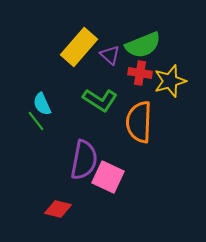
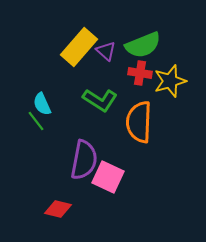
purple triangle: moved 4 px left, 4 px up
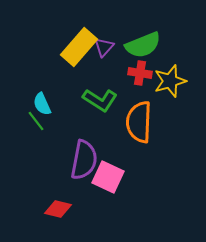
purple triangle: moved 2 px left, 4 px up; rotated 30 degrees clockwise
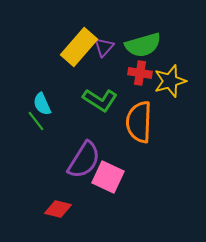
green semicircle: rotated 6 degrees clockwise
purple semicircle: rotated 21 degrees clockwise
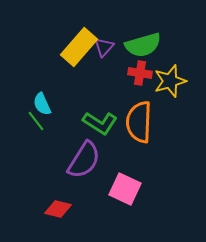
green L-shape: moved 23 px down
pink square: moved 17 px right, 12 px down
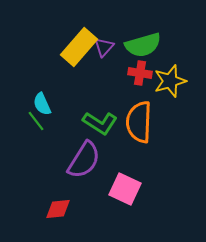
red diamond: rotated 20 degrees counterclockwise
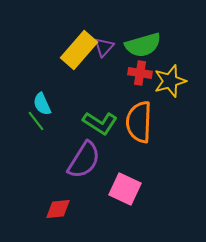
yellow rectangle: moved 3 px down
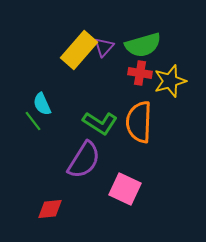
green line: moved 3 px left
red diamond: moved 8 px left
